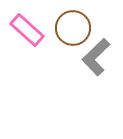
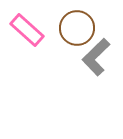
brown circle: moved 4 px right
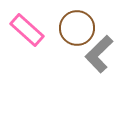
gray L-shape: moved 3 px right, 3 px up
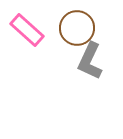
gray L-shape: moved 9 px left, 7 px down; rotated 21 degrees counterclockwise
